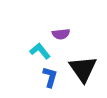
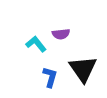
cyan L-shape: moved 4 px left, 7 px up
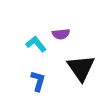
black triangle: moved 2 px left, 1 px up
blue L-shape: moved 12 px left, 4 px down
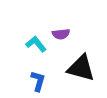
black triangle: rotated 40 degrees counterclockwise
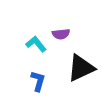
black triangle: rotated 40 degrees counterclockwise
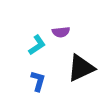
purple semicircle: moved 2 px up
cyan L-shape: moved 1 px right, 1 px down; rotated 95 degrees clockwise
